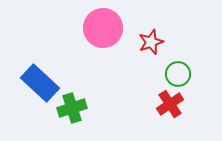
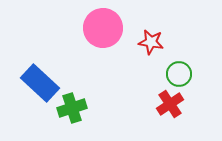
red star: rotated 30 degrees clockwise
green circle: moved 1 px right
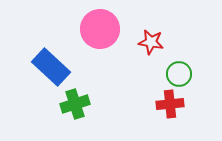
pink circle: moved 3 px left, 1 px down
blue rectangle: moved 11 px right, 16 px up
red cross: rotated 28 degrees clockwise
green cross: moved 3 px right, 4 px up
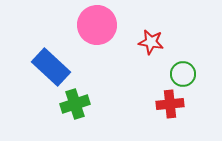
pink circle: moved 3 px left, 4 px up
green circle: moved 4 px right
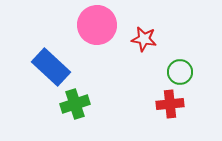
red star: moved 7 px left, 3 px up
green circle: moved 3 px left, 2 px up
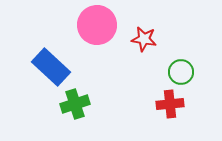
green circle: moved 1 px right
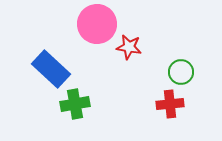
pink circle: moved 1 px up
red star: moved 15 px left, 8 px down
blue rectangle: moved 2 px down
green cross: rotated 8 degrees clockwise
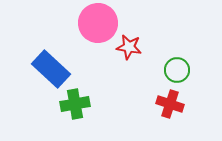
pink circle: moved 1 px right, 1 px up
green circle: moved 4 px left, 2 px up
red cross: rotated 24 degrees clockwise
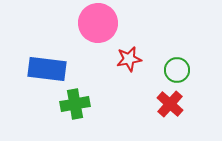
red star: moved 12 px down; rotated 20 degrees counterclockwise
blue rectangle: moved 4 px left; rotated 36 degrees counterclockwise
red cross: rotated 24 degrees clockwise
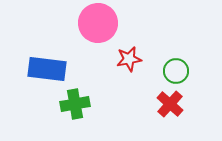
green circle: moved 1 px left, 1 px down
